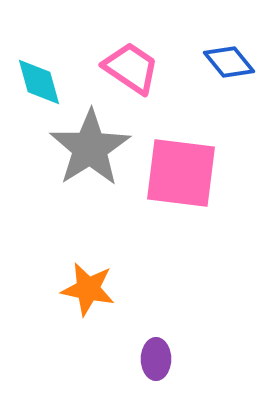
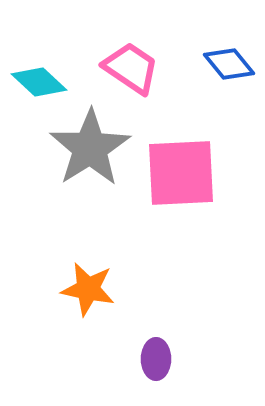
blue diamond: moved 2 px down
cyan diamond: rotated 32 degrees counterclockwise
pink square: rotated 10 degrees counterclockwise
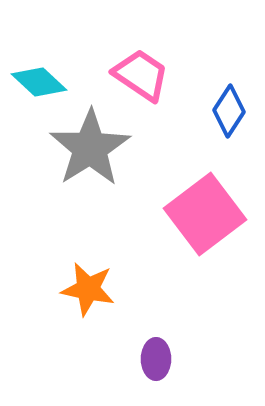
blue diamond: moved 47 px down; rotated 72 degrees clockwise
pink trapezoid: moved 10 px right, 7 px down
pink square: moved 24 px right, 41 px down; rotated 34 degrees counterclockwise
